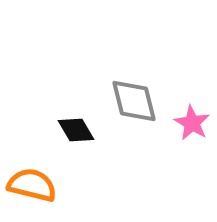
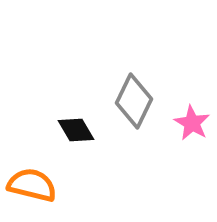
gray diamond: rotated 40 degrees clockwise
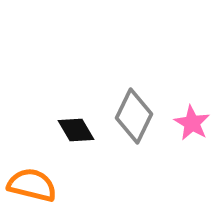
gray diamond: moved 15 px down
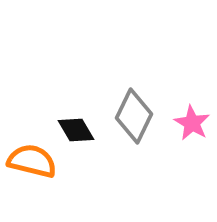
orange semicircle: moved 24 px up
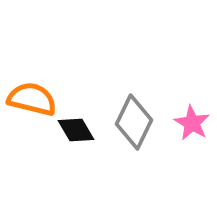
gray diamond: moved 6 px down
orange semicircle: moved 62 px up
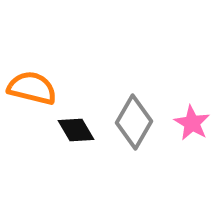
orange semicircle: moved 11 px up
gray diamond: rotated 4 degrees clockwise
